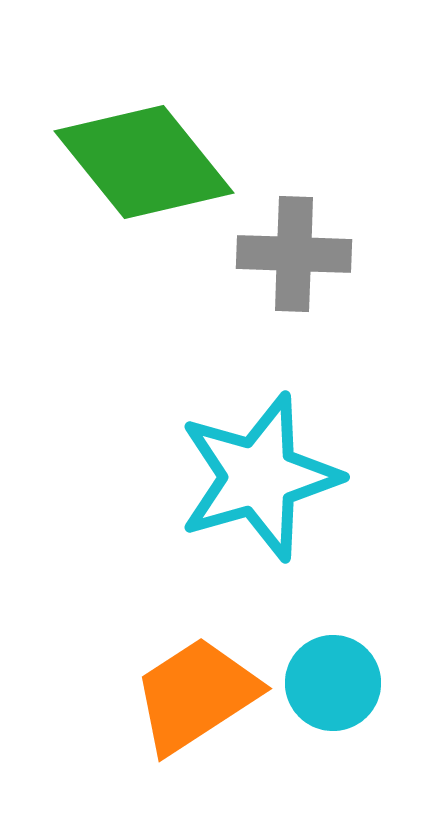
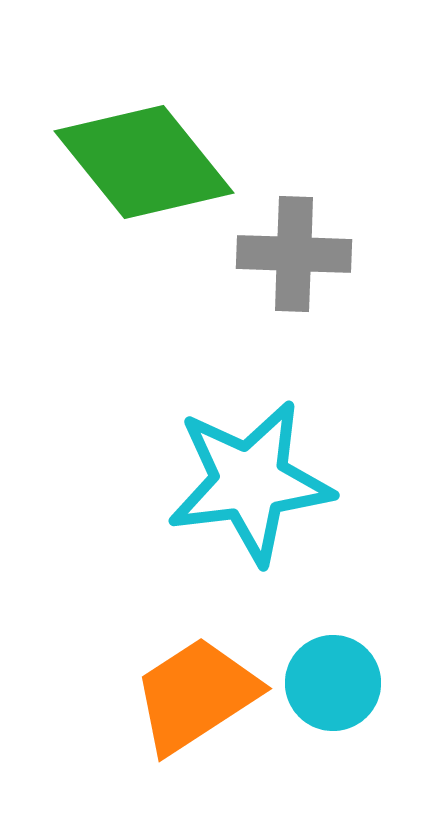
cyan star: moved 9 px left, 5 px down; rotated 9 degrees clockwise
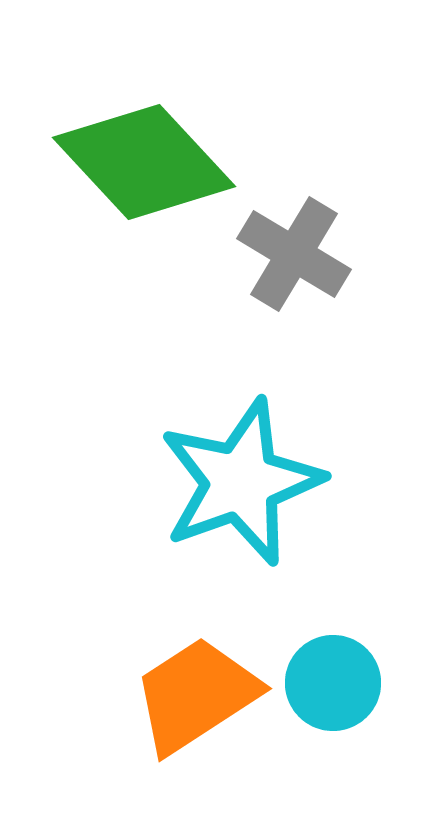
green diamond: rotated 4 degrees counterclockwise
gray cross: rotated 29 degrees clockwise
cyan star: moved 9 px left; rotated 13 degrees counterclockwise
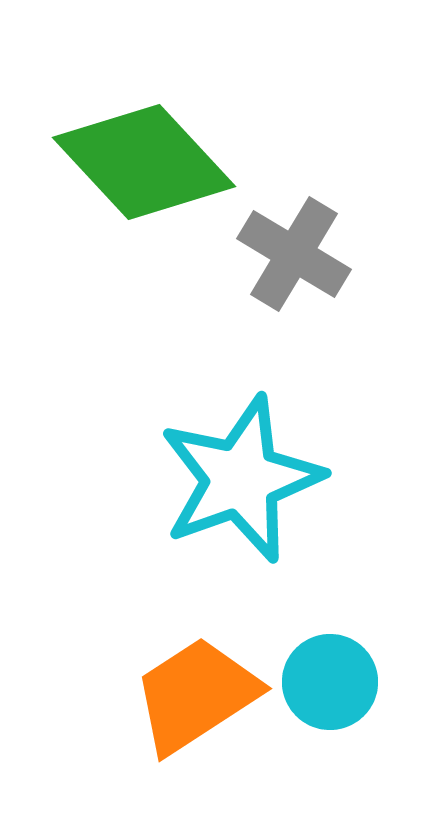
cyan star: moved 3 px up
cyan circle: moved 3 px left, 1 px up
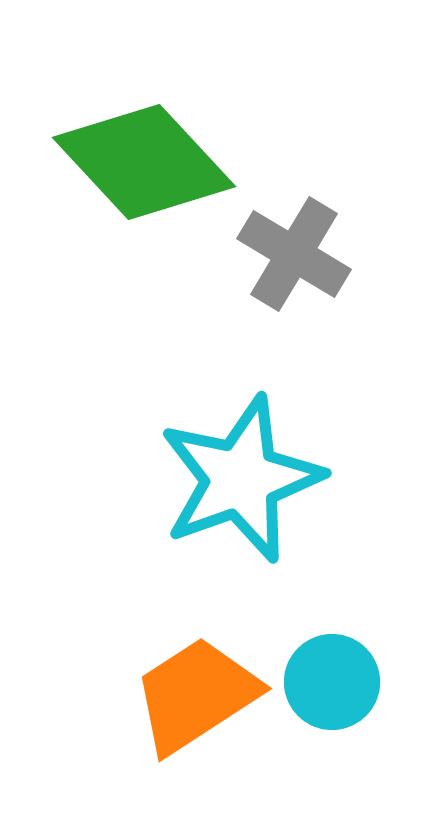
cyan circle: moved 2 px right
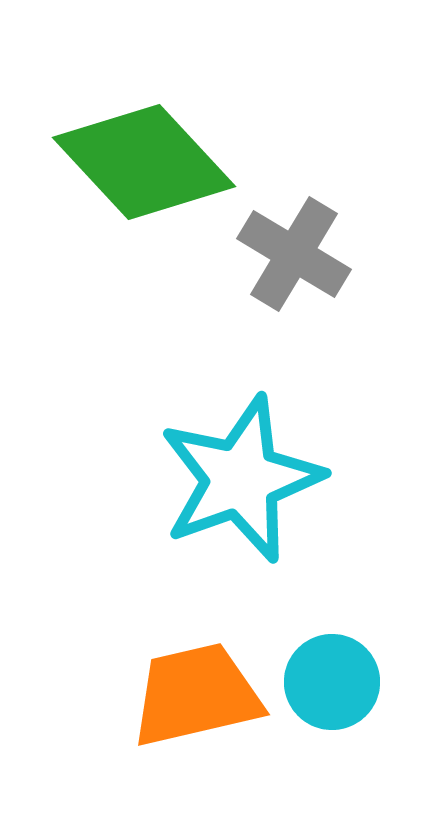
orange trapezoid: rotated 20 degrees clockwise
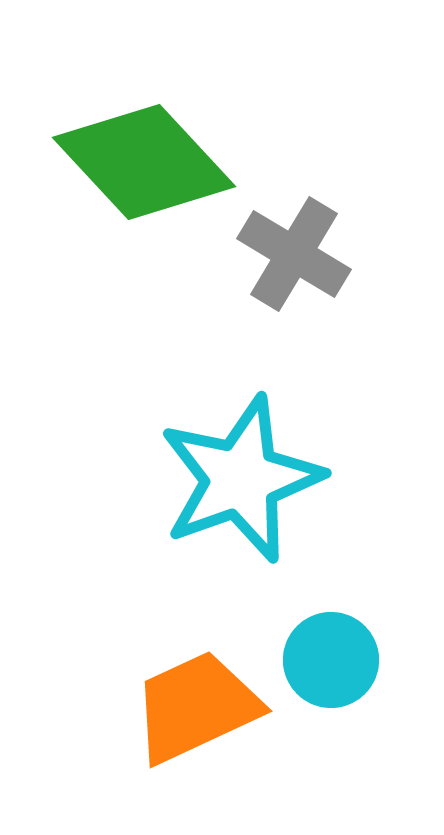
cyan circle: moved 1 px left, 22 px up
orange trapezoid: moved 12 px down; rotated 12 degrees counterclockwise
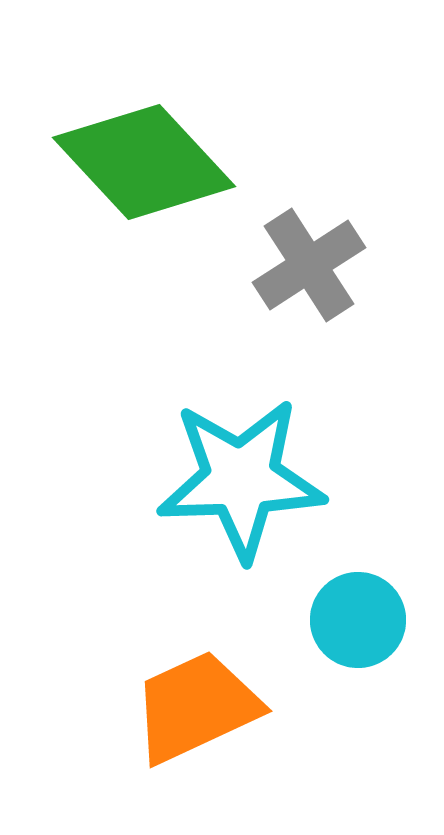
gray cross: moved 15 px right, 11 px down; rotated 26 degrees clockwise
cyan star: rotated 18 degrees clockwise
cyan circle: moved 27 px right, 40 px up
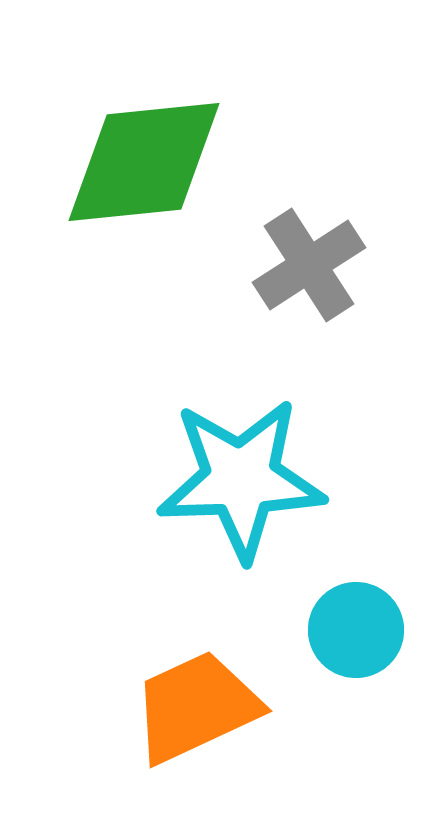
green diamond: rotated 53 degrees counterclockwise
cyan circle: moved 2 px left, 10 px down
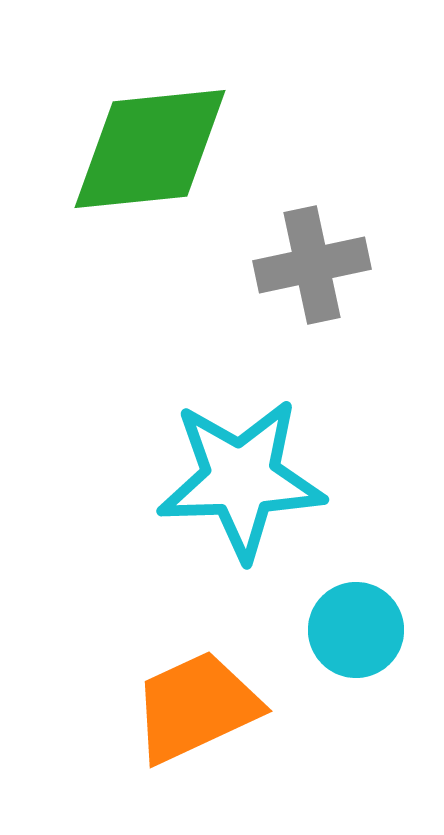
green diamond: moved 6 px right, 13 px up
gray cross: moved 3 px right; rotated 21 degrees clockwise
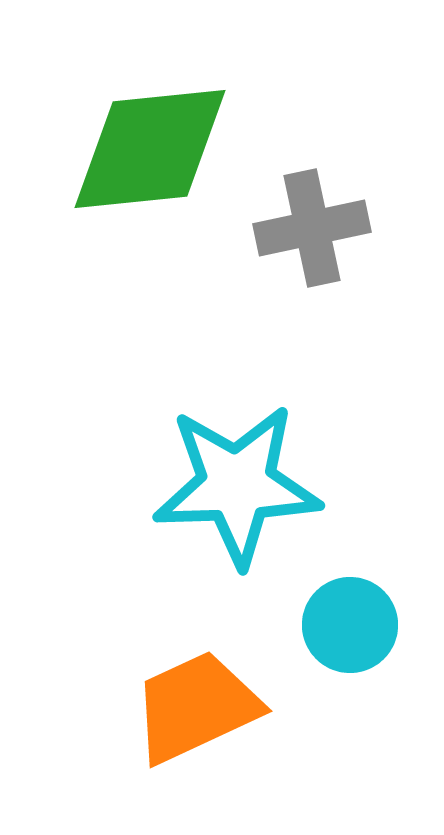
gray cross: moved 37 px up
cyan star: moved 4 px left, 6 px down
cyan circle: moved 6 px left, 5 px up
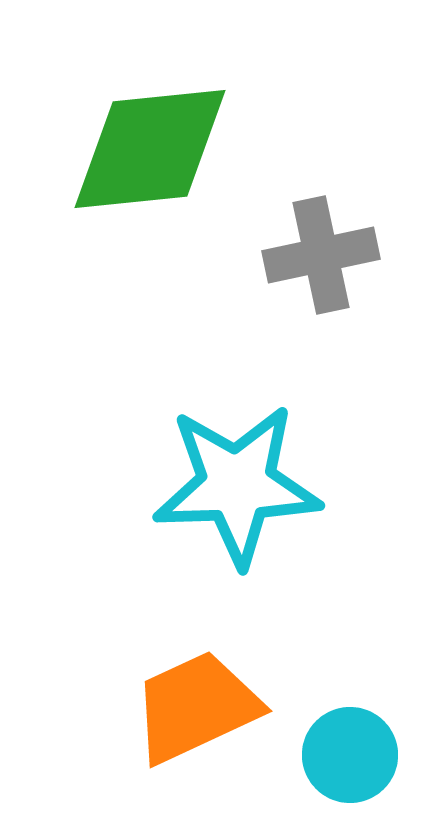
gray cross: moved 9 px right, 27 px down
cyan circle: moved 130 px down
